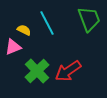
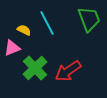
pink triangle: moved 1 px left, 1 px down
green cross: moved 2 px left, 3 px up
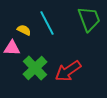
pink triangle: rotated 24 degrees clockwise
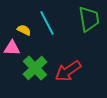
green trapezoid: rotated 12 degrees clockwise
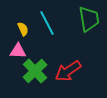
yellow semicircle: moved 1 px left, 1 px up; rotated 40 degrees clockwise
pink triangle: moved 6 px right, 3 px down
green cross: moved 3 px down
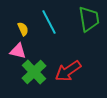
cyan line: moved 2 px right, 1 px up
pink triangle: rotated 12 degrees clockwise
green cross: moved 1 px left, 1 px down
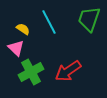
green trapezoid: rotated 152 degrees counterclockwise
yellow semicircle: rotated 32 degrees counterclockwise
pink triangle: moved 2 px left, 3 px up; rotated 30 degrees clockwise
green cross: moved 3 px left; rotated 15 degrees clockwise
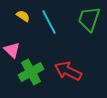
yellow semicircle: moved 13 px up
pink triangle: moved 4 px left, 2 px down
red arrow: rotated 60 degrees clockwise
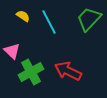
green trapezoid: rotated 24 degrees clockwise
pink triangle: moved 1 px down
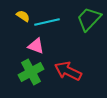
cyan line: moved 2 px left; rotated 75 degrees counterclockwise
pink triangle: moved 24 px right, 5 px up; rotated 24 degrees counterclockwise
